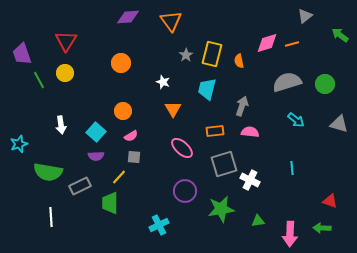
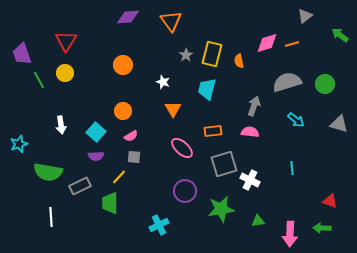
orange circle at (121, 63): moved 2 px right, 2 px down
gray arrow at (242, 106): moved 12 px right
orange rectangle at (215, 131): moved 2 px left
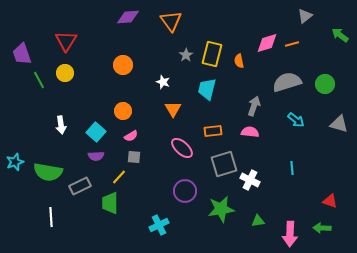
cyan star at (19, 144): moved 4 px left, 18 px down
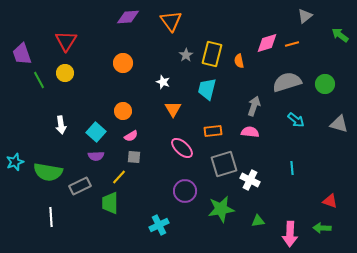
orange circle at (123, 65): moved 2 px up
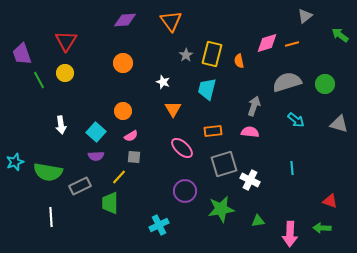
purple diamond at (128, 17): moved 3 px left, 3 px down
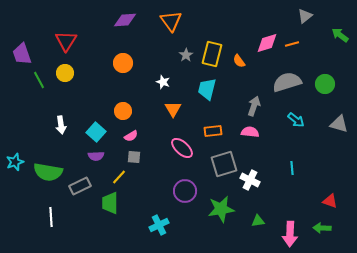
orange semicircle at (239, 61): rotated 24 degrees counterclockwise
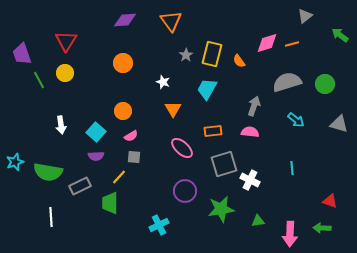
cyan trapezoid at (207, 89): rotated 15 degrees clockwise
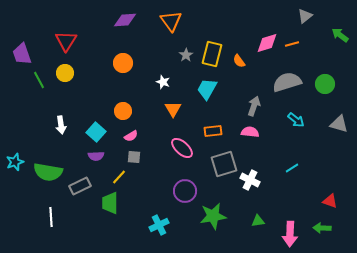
cyan line at (292, 168): rotated 64 degrees clockwise
green star at (221, 209): moved 8 px left, 7 px down
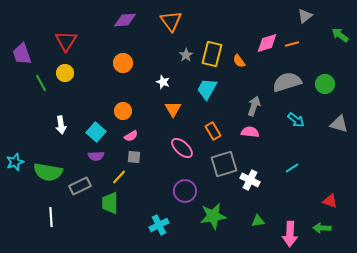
green line at (39, 80): moved 2 px right, 3 px down
orange rectangle at (213, 131): rotated 66 degrees clockwise
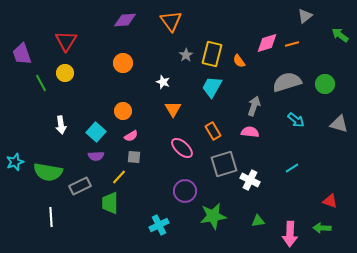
cyan trapezoid at (207, 89): moved 5 px right, 2 px up
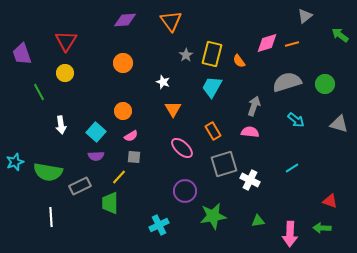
green line at (41, 83): moved 2 px left, 9 px down
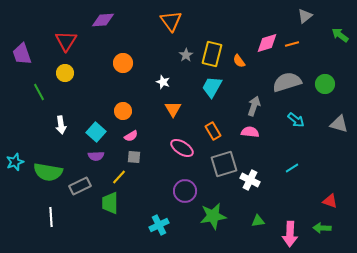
purple diamond at (125, 20): moved 22 px left
pink ellipse at (182, 148): rotated 10 degrees counterclockwise
